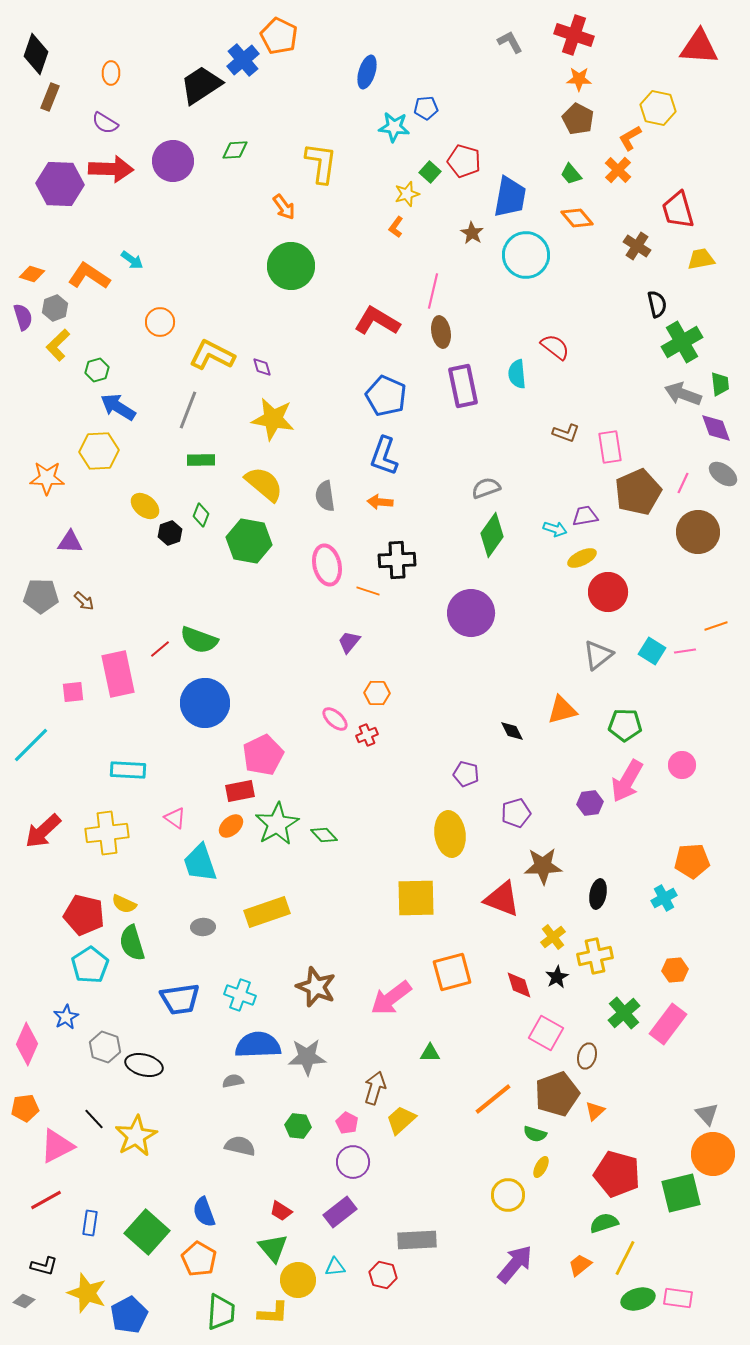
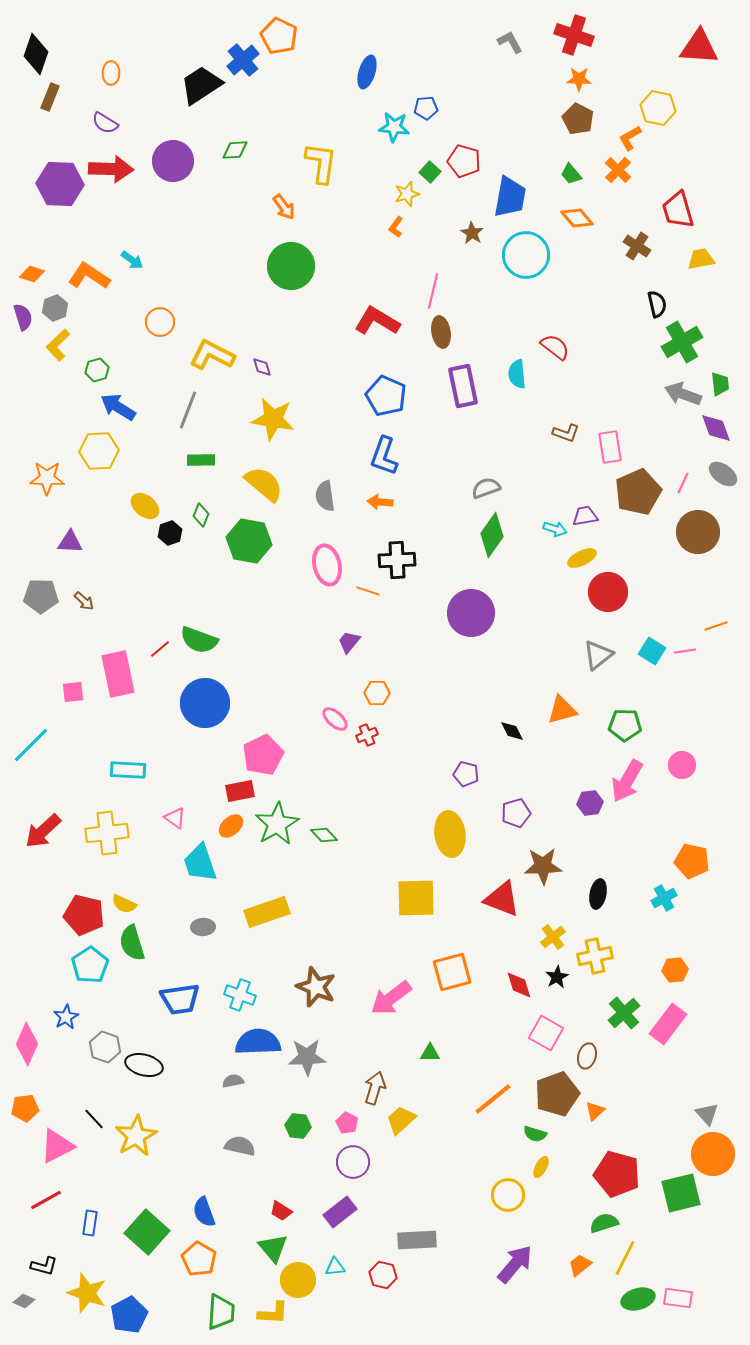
orange pentagon at (692, 861): rotated 16 degrees clockwise
blue semicircle at (258, 1045): moved 3 px up
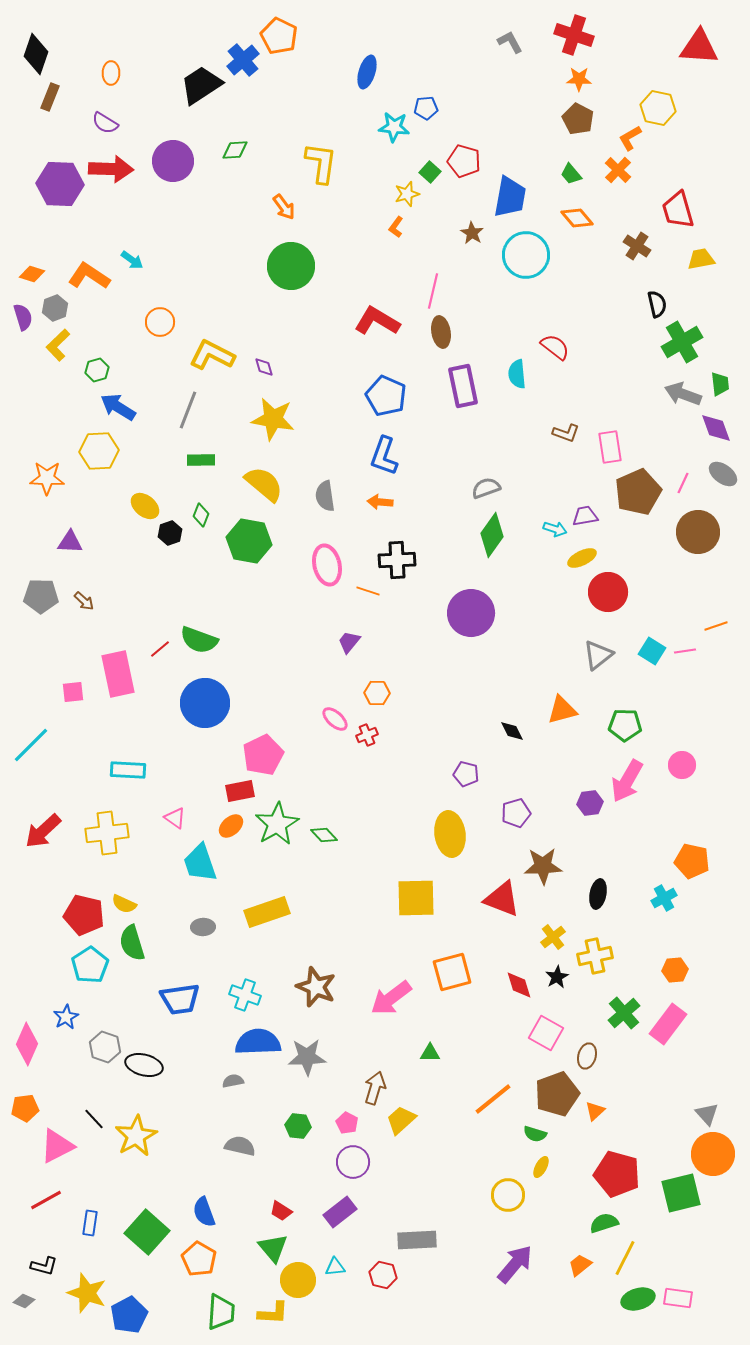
purple diamond at (262, 367): moved 2 px right
cyan cross at (240, 995): moved 5 px right
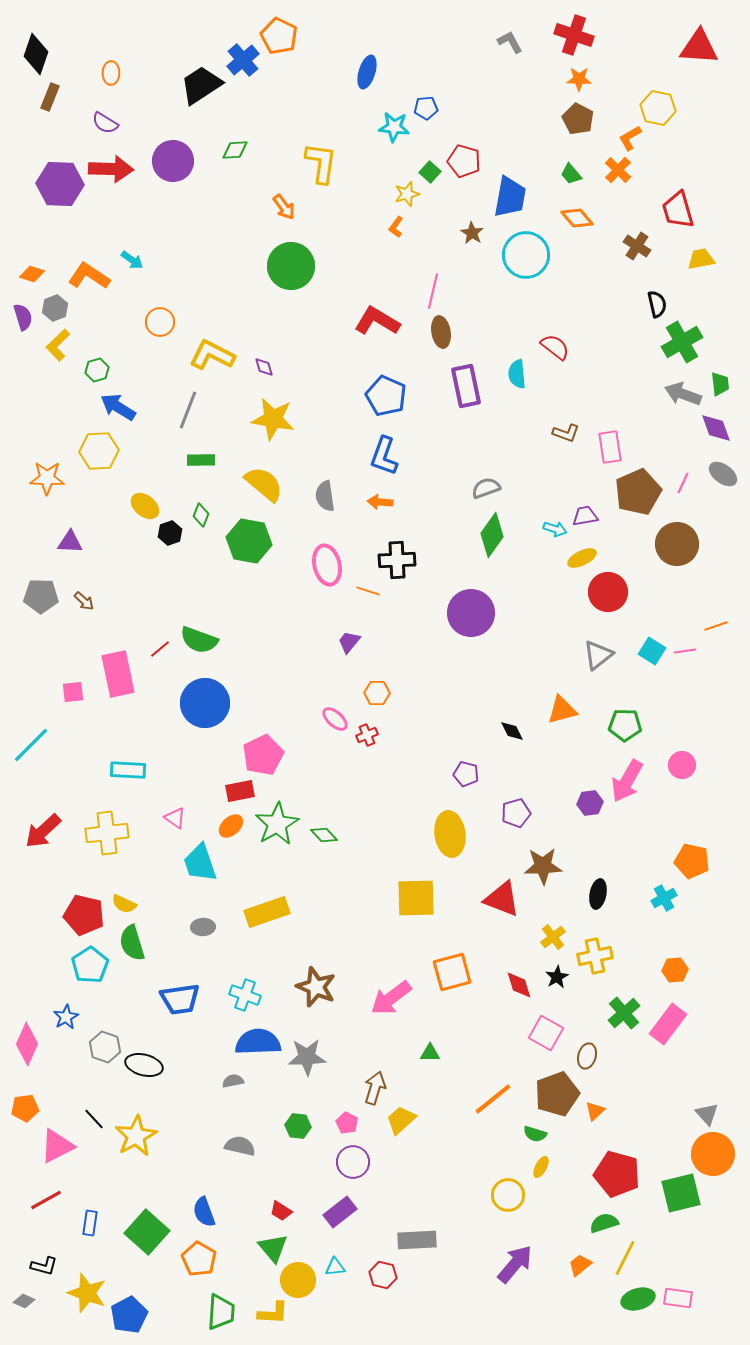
purple rectangle at (463, 386): moved 3 px right
brown circle at (698, 532): moved 21 px left, 12 px down
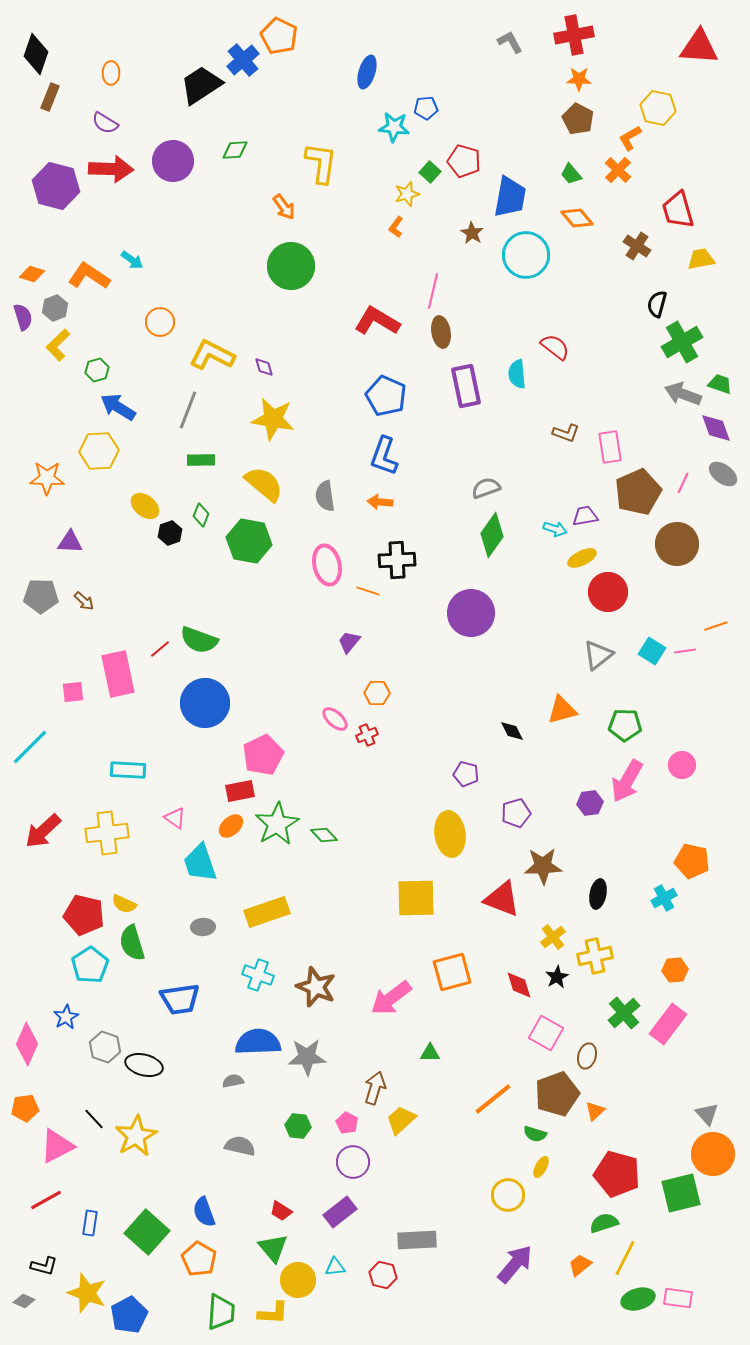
red cross at (574, 35): rotated 30 degrees counterclockwise
purple hexagon at (60, 184): moved 4 px left, 2 px down; rotated 12 degrees clockwise
black semicircle at (657, 304): rotated 152 degrees counterclockwise
green trapezoid at (720, 384): rotated 65 degrees counterclockwise
cyan line at (31, 745): moved 1 px left, 2 px down
cyan cross at (245, 995): moved 13 px right, 20 px up
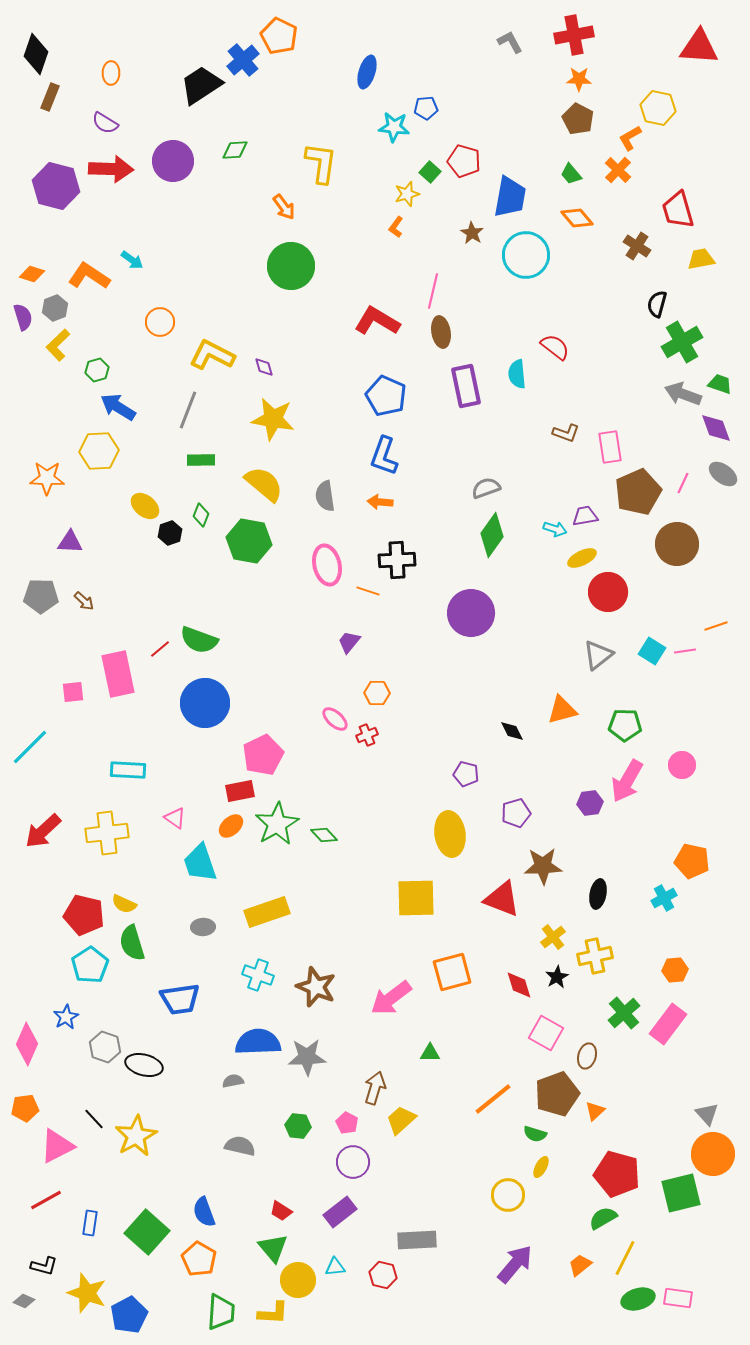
green semicircle at (604, 1223): moved 1 px left, 5 px up; rotated 12 degrees counterclockwise
